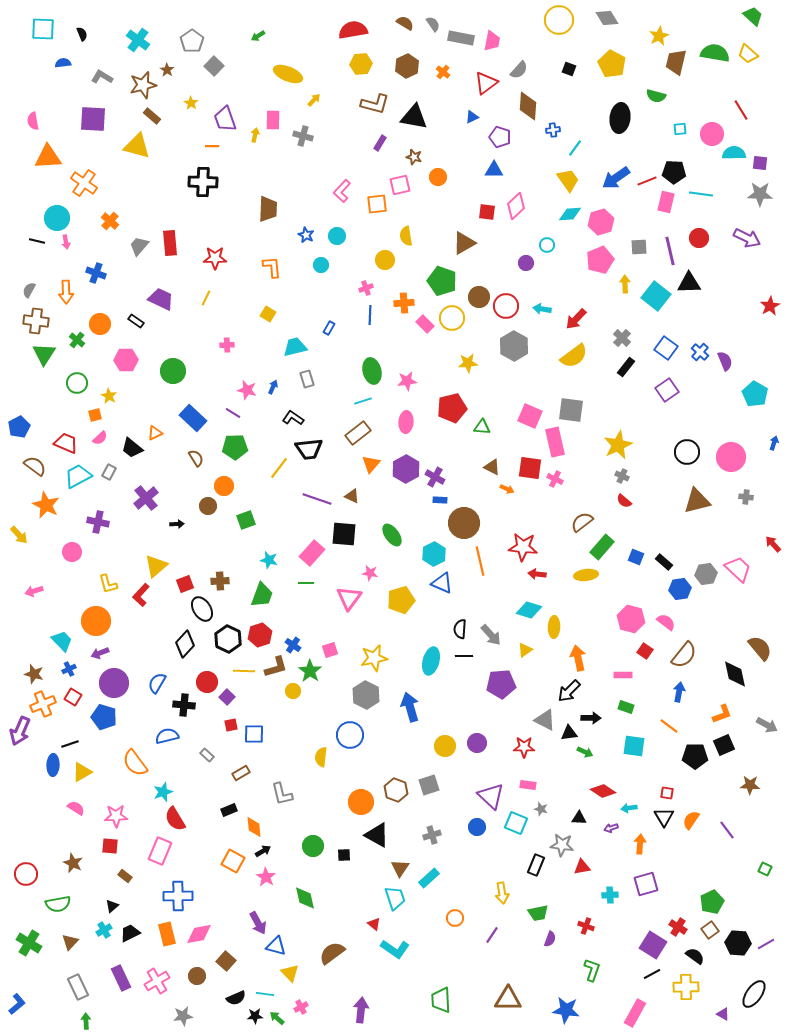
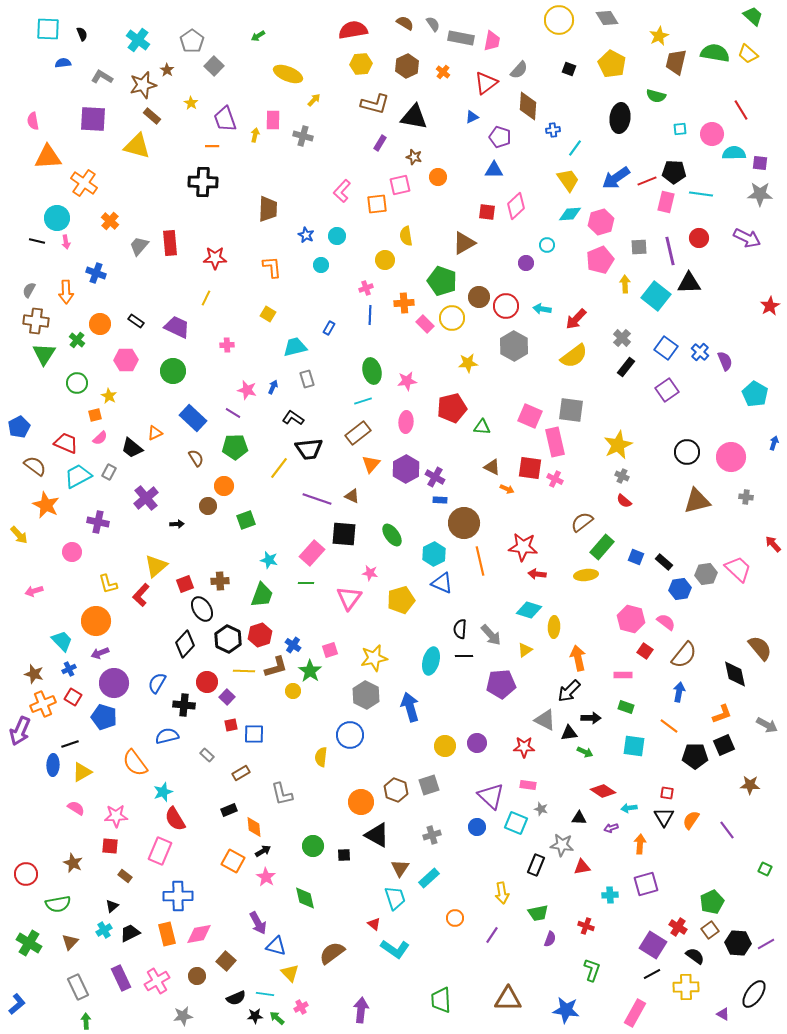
cyan square at (43, 29): moved 5 px right
purple trapezoid at (161, 299): moved 16 px right, 28 px down
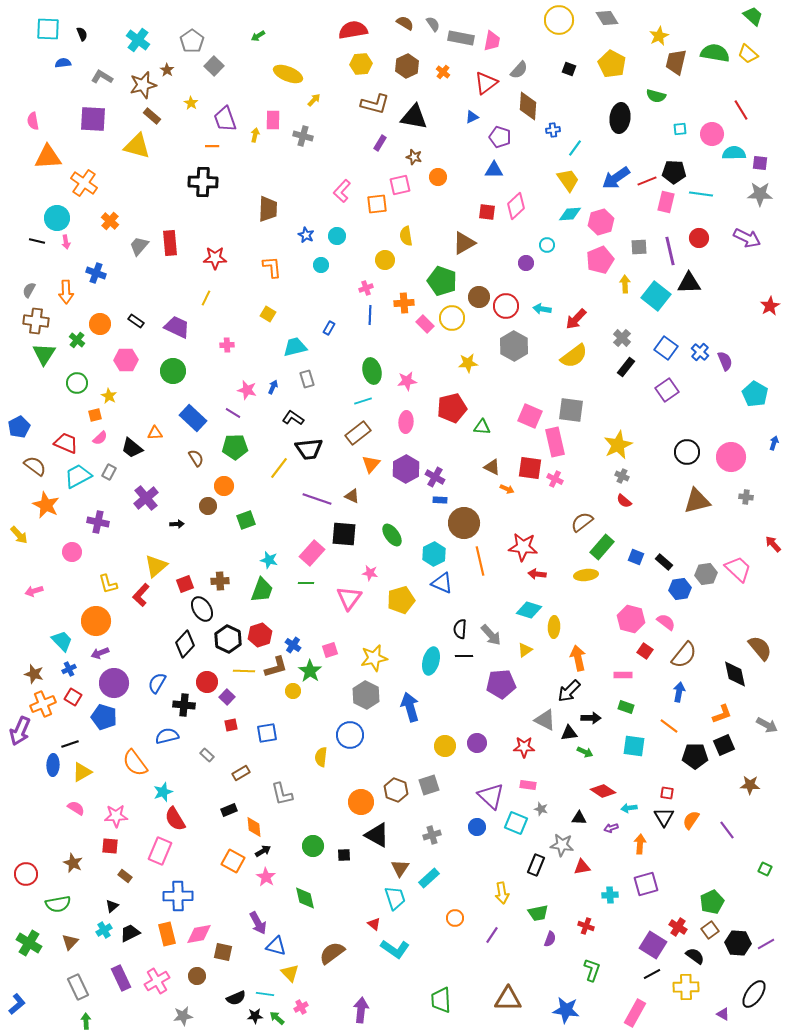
orange triangle at (155, 433): rotated 21 degrees clockwise
green trapezoid at (262, 595): moved 5 px up
blue square at (254, 734): moved 13 px right, 1 px up; rotated 10 degrees counterclockwise
brown square at (226, 961): moved 3 px left, 9 px up; rotated 30 degrees counterclockwise
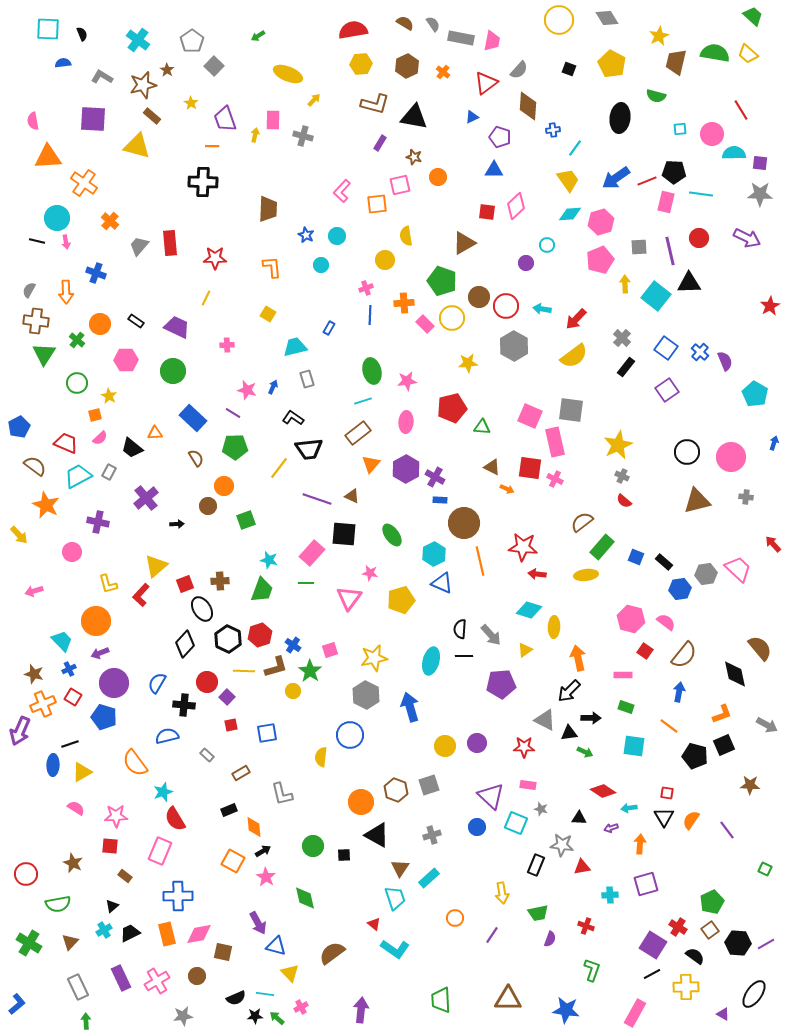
black pentagon at (695, 756): rotated 15 degrees clockwise
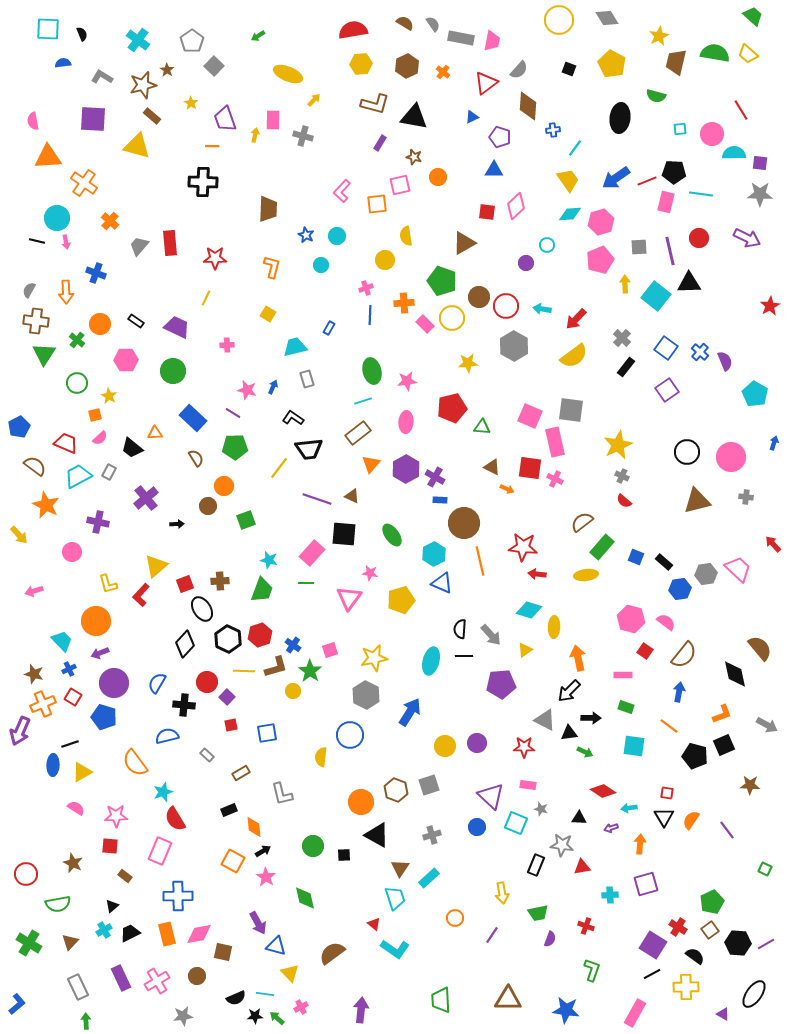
orange L-shape at (272, 267): rotated 20 degrees clockwise
blue arrow at (410, 707): moved 5 px down; rotated 48 degrees clockwise
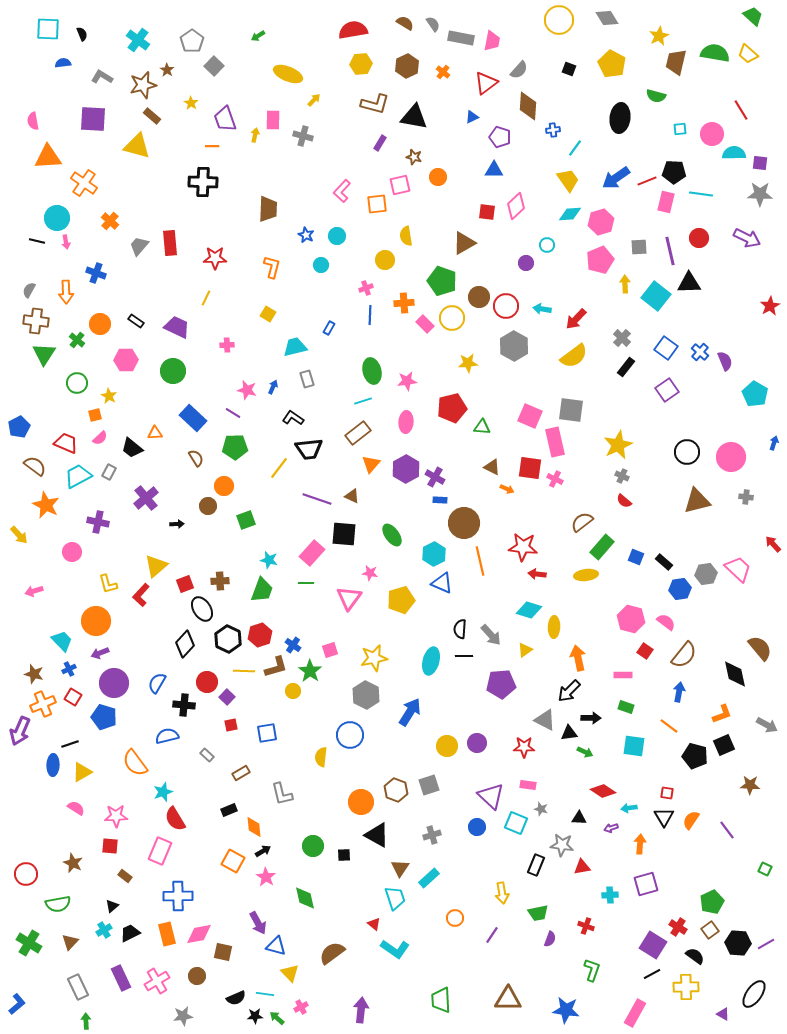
yellow circle at (445, 746): moved 2 px right
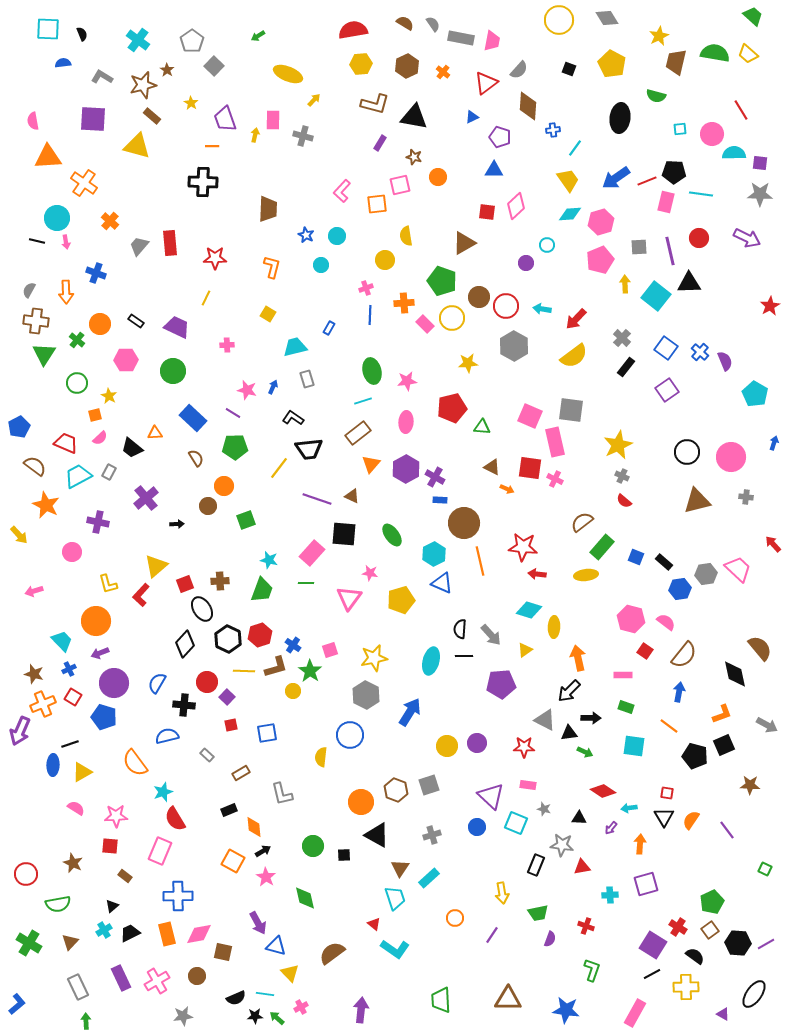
gray star at (541, 809): moved 3 px right
purple arrow at (611, 828): rotated 32 degrees counterclockwise
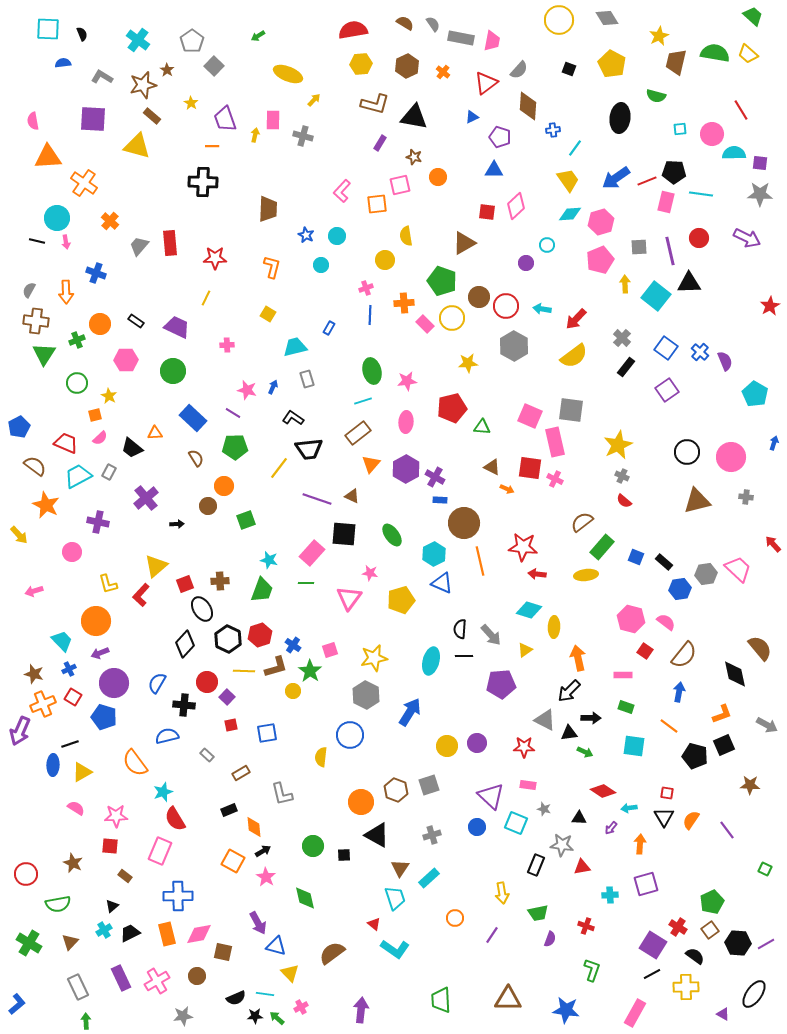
green cross at (77, 340): rotated 28 degrees clockwise
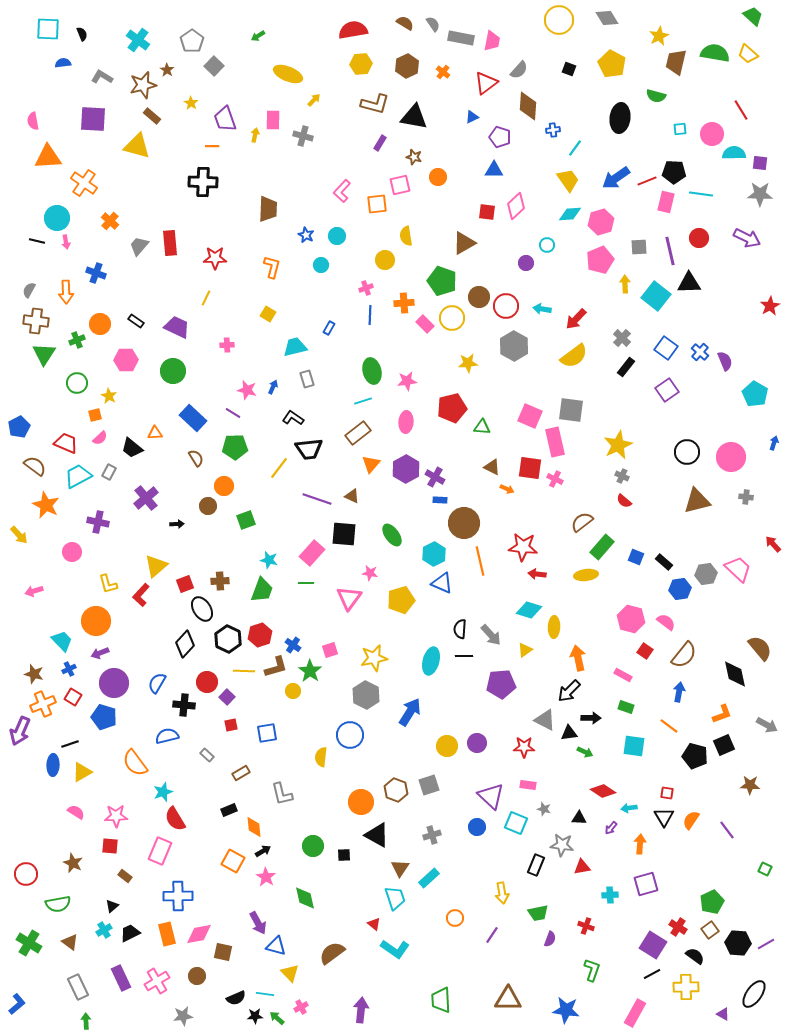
pink rectangle at (623, 675): rotated 30 degrees clockwise
pink semicircle at (76, 808): moved 4 px down
brown triangle at (70, 942): rotated 36 degrees counterclockwise
